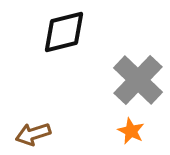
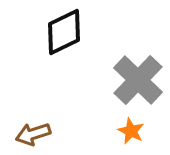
black diamond: rotated 12 degrees counterclockwise
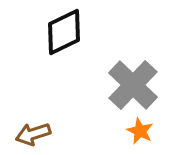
gray cross: moved 5 px left, 5 px down
orange star: moved 9 px right
